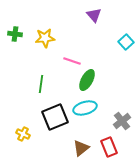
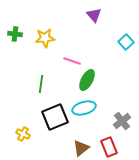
cyan ellipse: moved 1 px left
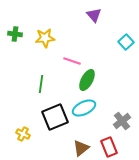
cyan ellipse: rotated 10 degrees counterclockwise
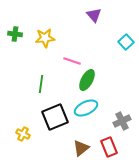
cyan ellipse: moved 2 px right
gray cross: rotated 12 degrees clockwise
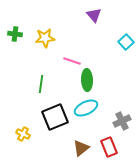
green ellipse: rotated 30 degrees counterclockwise
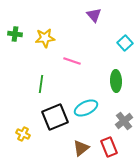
cyan square: moved 1 px left, 1 px down
green ellipse: moved 29 px right, 1 px down
gray cross: moved 2 px right; rotated 12 degrees counterclockwise
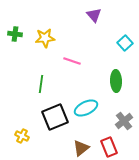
yellow cross: moved 1 px left, 2 px down
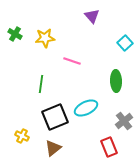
purple triangle: moved 2 px left, 1 px down
green cross: rotated 24 degrees clockwise
brown triangle: moved 28 px left
